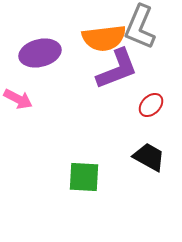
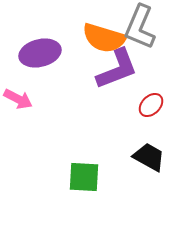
orange semicircle: rotated 24 degrees clockwise
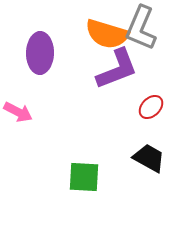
gray L-shape: moved 1 px right, 1 px down
orange semicircle: moved 3 px right, 4 px up
purple ellipse: rotated 75 degrees counterclockwise
pink arrow: moved 13 px down
red ellipse: moved 2 px down
black trapezoid: moved 1 px down
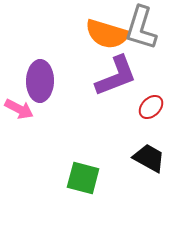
gray L-shape: rotated 6 degrees counterclockwise
purple ellipse: moved 28 px down
purple L-shape: moved 1 px left, 7 px down
pink arrow: moved 1 px right, 3 px up
green square: moved 1 px left, 1 px down; rotated 12 degrees clockwise
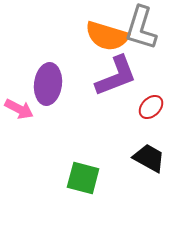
orange semicircle: moved 2 px down
purple ellipse: moved 8 px right, 3 px down; rotated 6 degrees clockwise
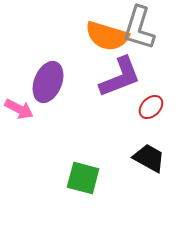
gray L-shape: moved 2 px left
purple L-shape: moved 4 px right, 1 px down
purple ellipse: moved 2 px up; rotated 15 degrees clockwise
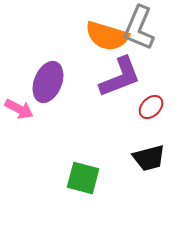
gray L-shape: rotated 6 degrees clockwise
black trapezoid: rotated 136 degrees clockwise
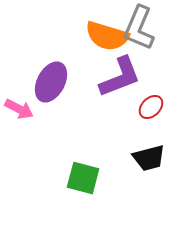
purple ellipse: moved 3 px right; rotated 6 degrees clockwise
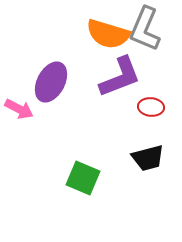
gray L-shape: moved 6 px right, 1 px down
orange semicircle: moved 1 px right, 2 px up
red ellipse: rotated 50 degrees clockwise
black trapezoid: moved 1 px left
green square: rotated 8 degrees clockwise
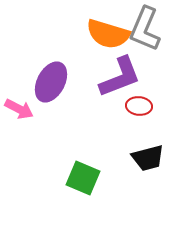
red ellipse: moved 12 px left, 1 px up
